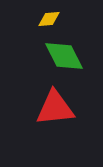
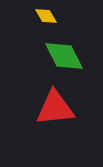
yellow diamond: moved 3 px left, 3 px up; rotated 65 degrees clockwise
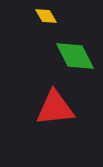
green diamond: moved 11 px right
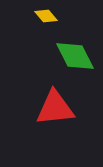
yellow diamond: rotated 10 degrees counterclockwise
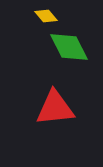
green diamond: moved 6 px left, 9 px up
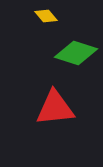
green diamond: moved 7 px right, 6 px down; rotated 45 degrees counterclockwise
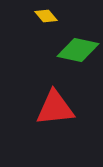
green diamond: moved 2 px right, 3 px up; rotated 6 degrees counterclockwise
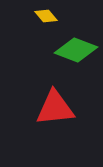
green diamond: moved 2 px left; rotated 9 degrees clockwise
